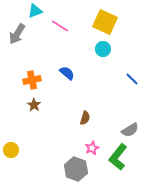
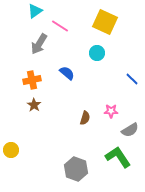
cyan triangle: rotated 14 degrees counterclockwise
gray arrow: moved 22 px right, 10 px down
cyan circle: moved 6 px left, 4 px down
pink star: moved 19 px right, 37 px up; rotated 24 degrees clockwise
green L-shape: rotated 108 degrees clockwise
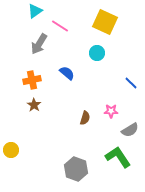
blue line: moved 1 px left, 4 px down
